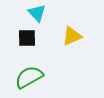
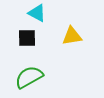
cyan triangle: rotated 18 degrees counterclockwise
yellow triangle: rotated 15 degrees clockwise
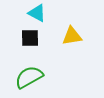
black square: moved 3 px right
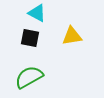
black square: rotated 12 degrees clockwise
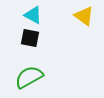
cyan triangle: moved 4 px left, 2 px down
yellow triangle: moved 12 px right, 20 px up; rotated 45 degrees clockwise
